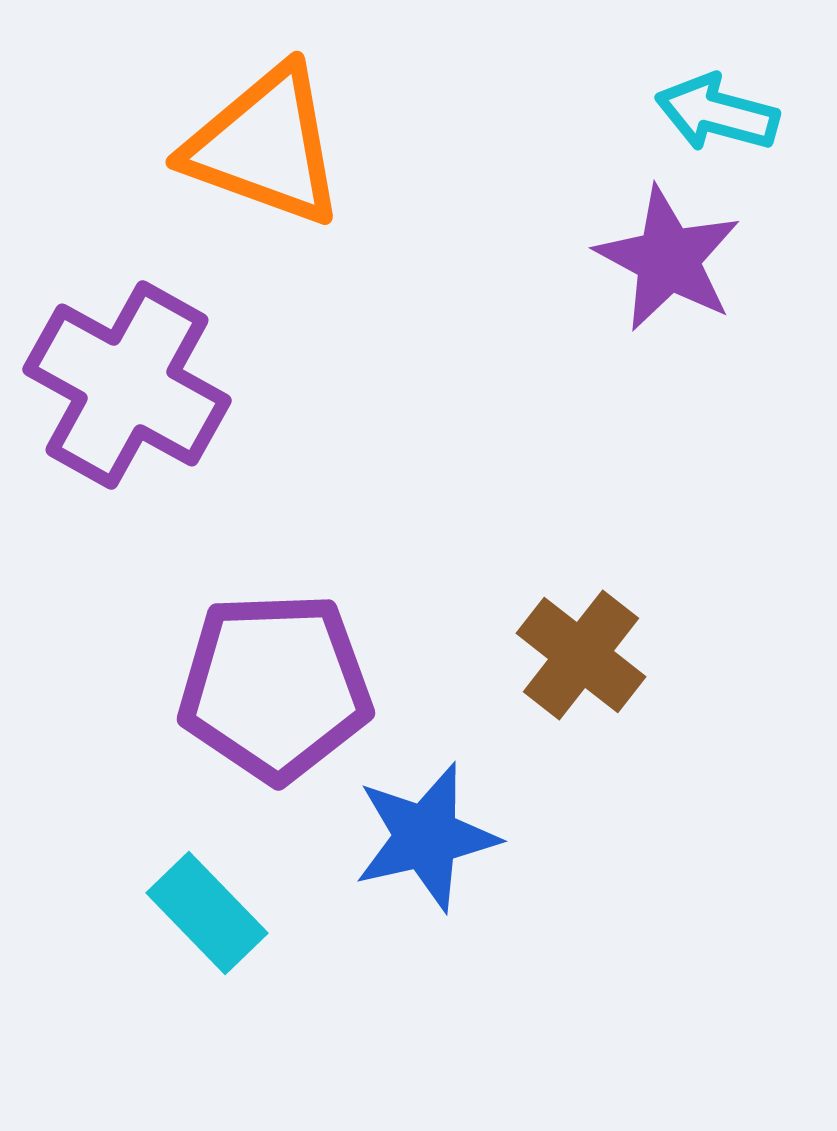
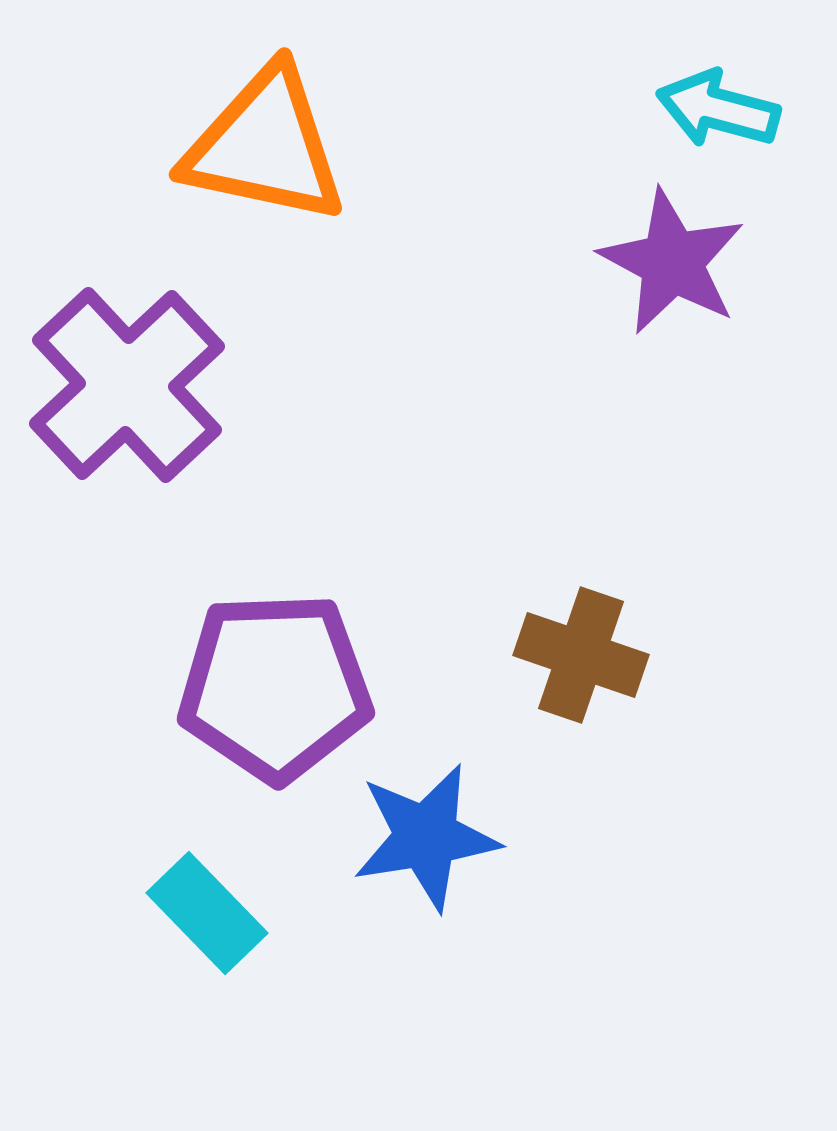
cyan arrow: moved 1 px right, 4 px up
orange triangle: rotated 8 degrees counterclockwise
purple star: moved 4 px right, 3 px down
purple cross: rotated 18 degrees clockwise
brown cross: rotated 19 degrees counterclockwise
blue star: rotated 4 degrees clockwise
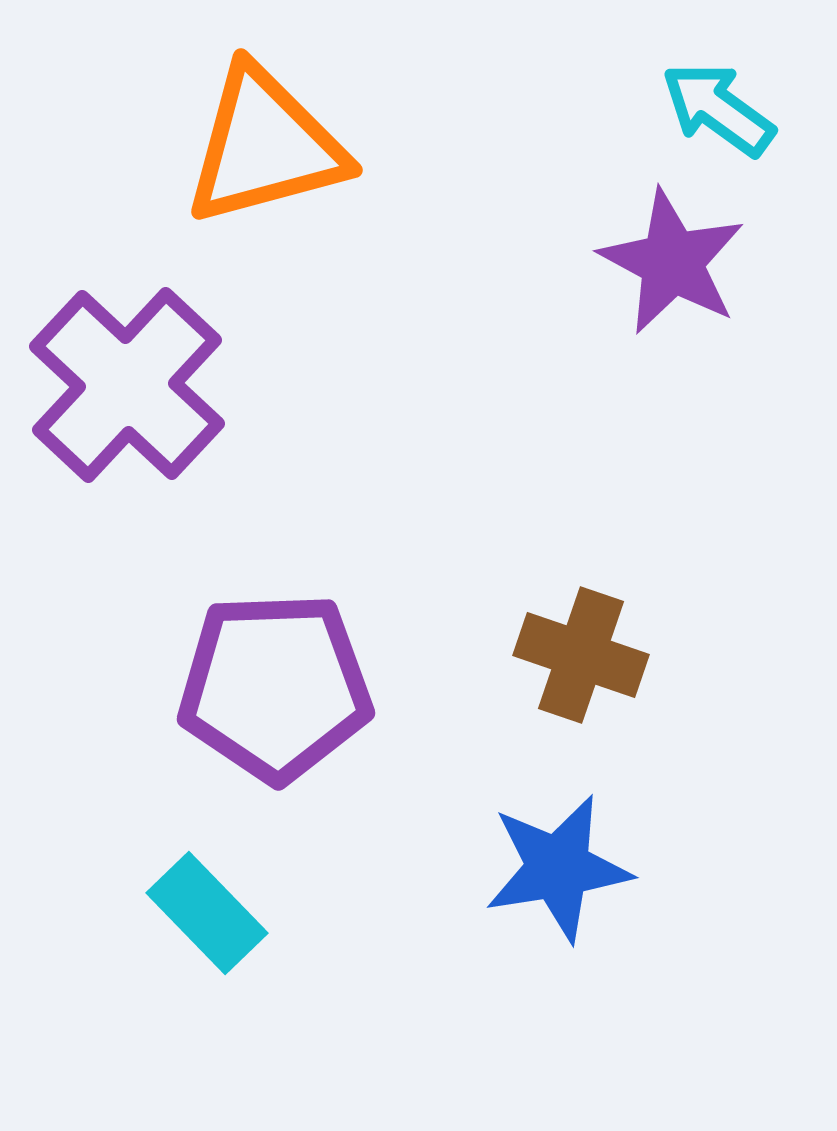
cyan arrow: rotated 21 degrees clockwise
orange triangle: rotated 27 degrees counterclockwise
purple cross: rotated 4 degrees counterclockwise
blue star: moved 132 px right, 31 px down
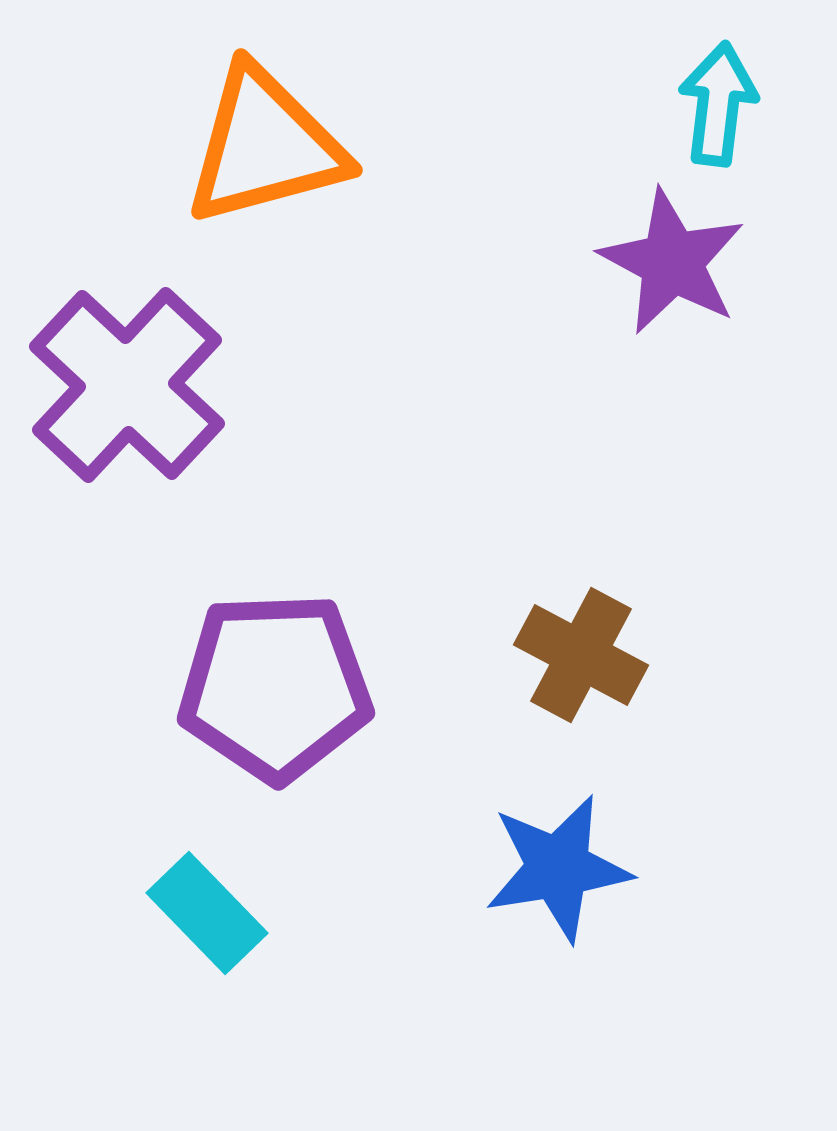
cyan arrow: moved 5 px up; rotated 61 degrees clockwise
brown cross: rotated 9 degrees clockwise
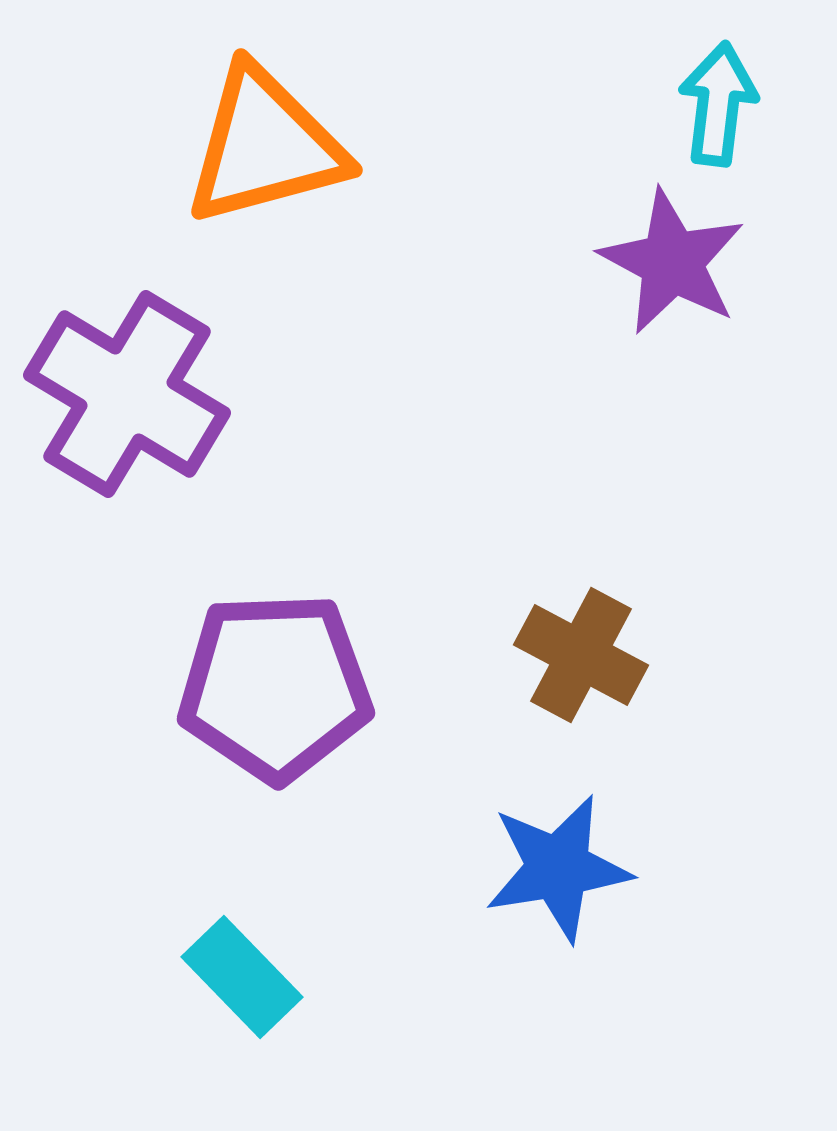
purple cross: moved 9 px down; rotated 12 degrees counterclockwise
cyan rectangle: moved 35 px right, 64 px down
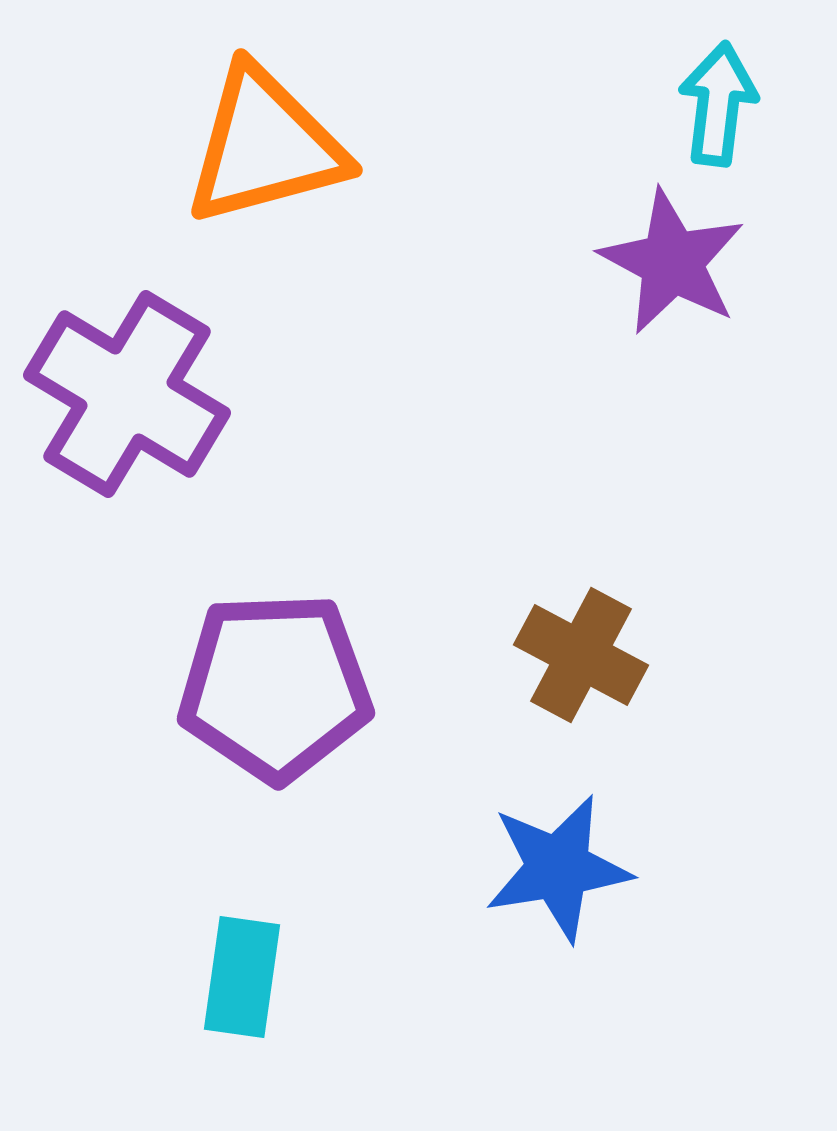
cyan rectangle: rotated 52 degrees clockwise
